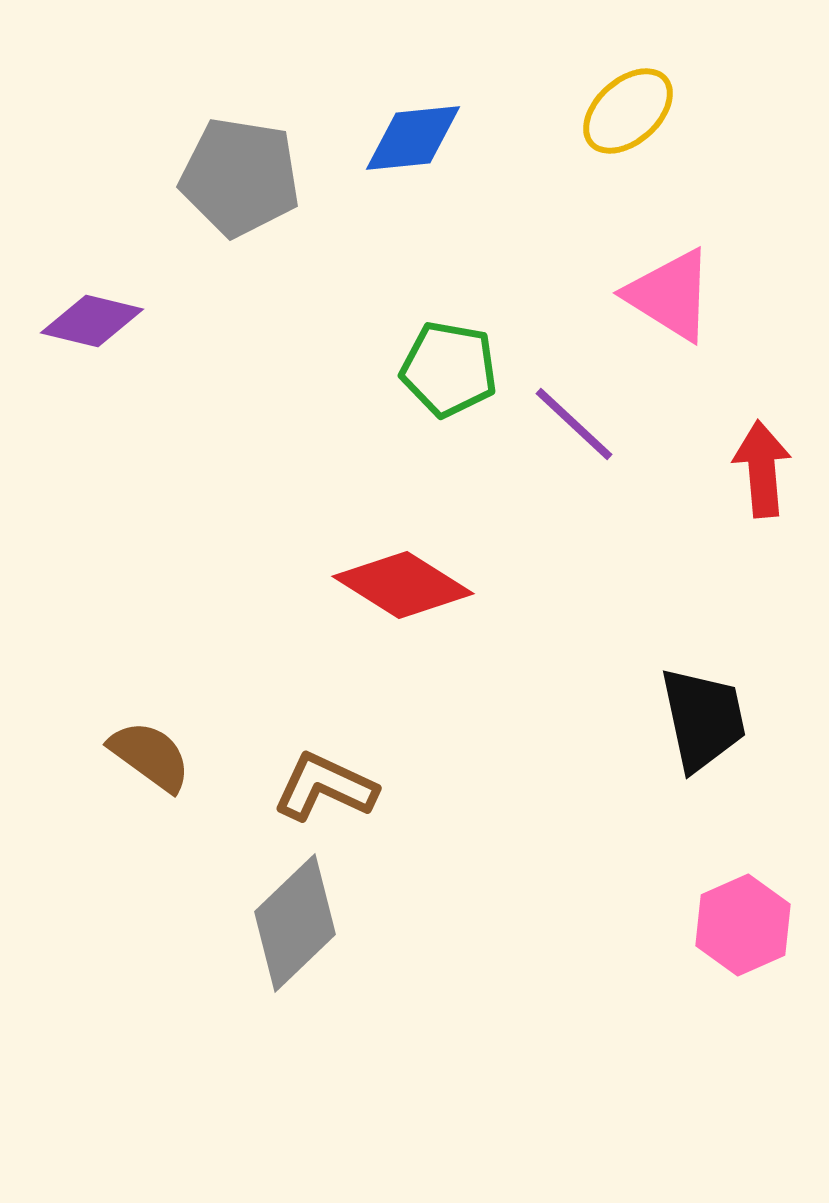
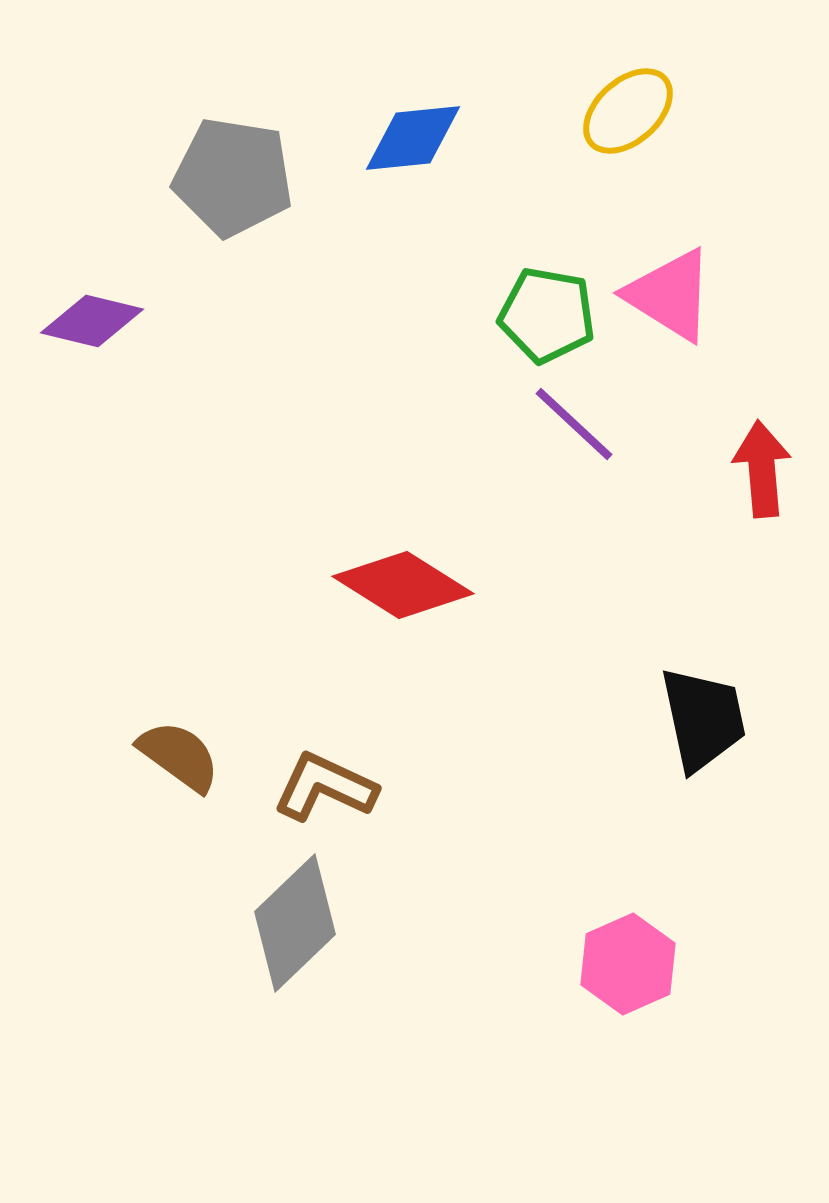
gray pentagon: moved 7 px left
green pentagon: moved 98 px right, 54 px up
brown semicircle: moved 29 px right
pink hexagon: moved 115 px left, 39 px down
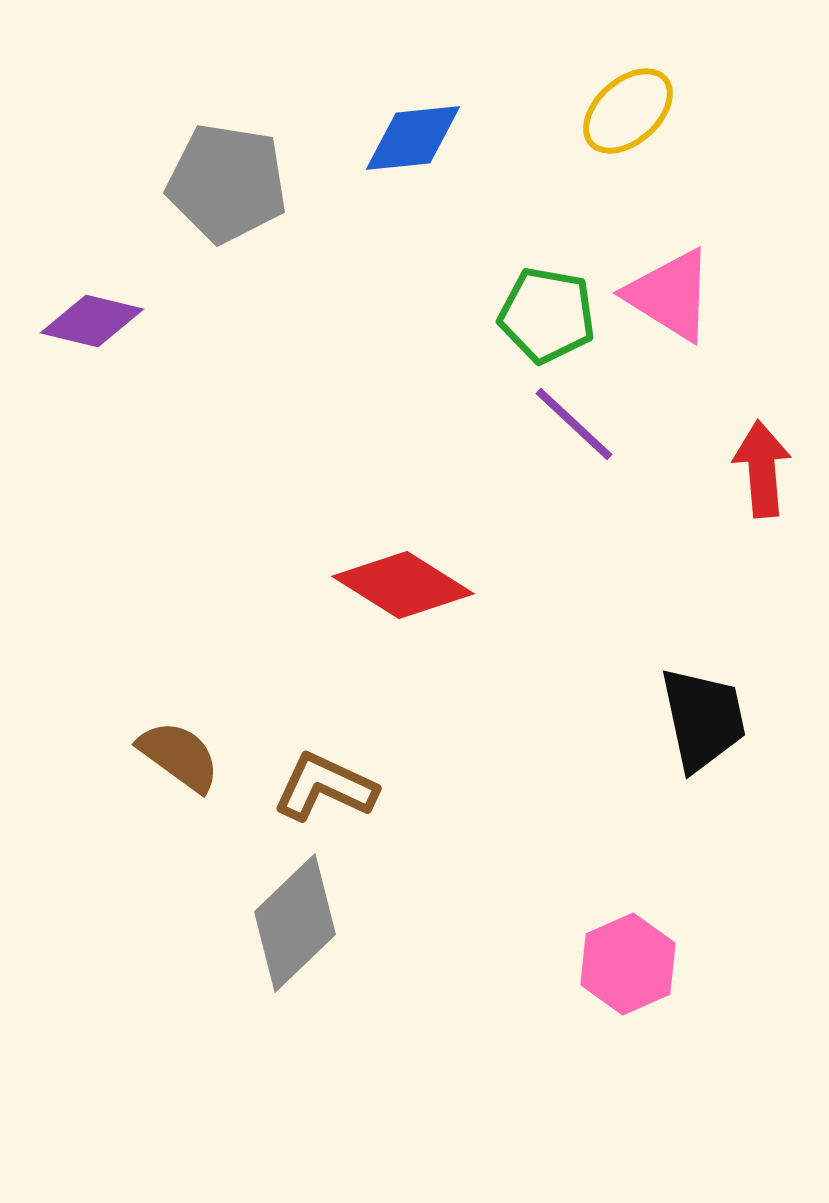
gray pentagon: moved 6 px left, 6 px down
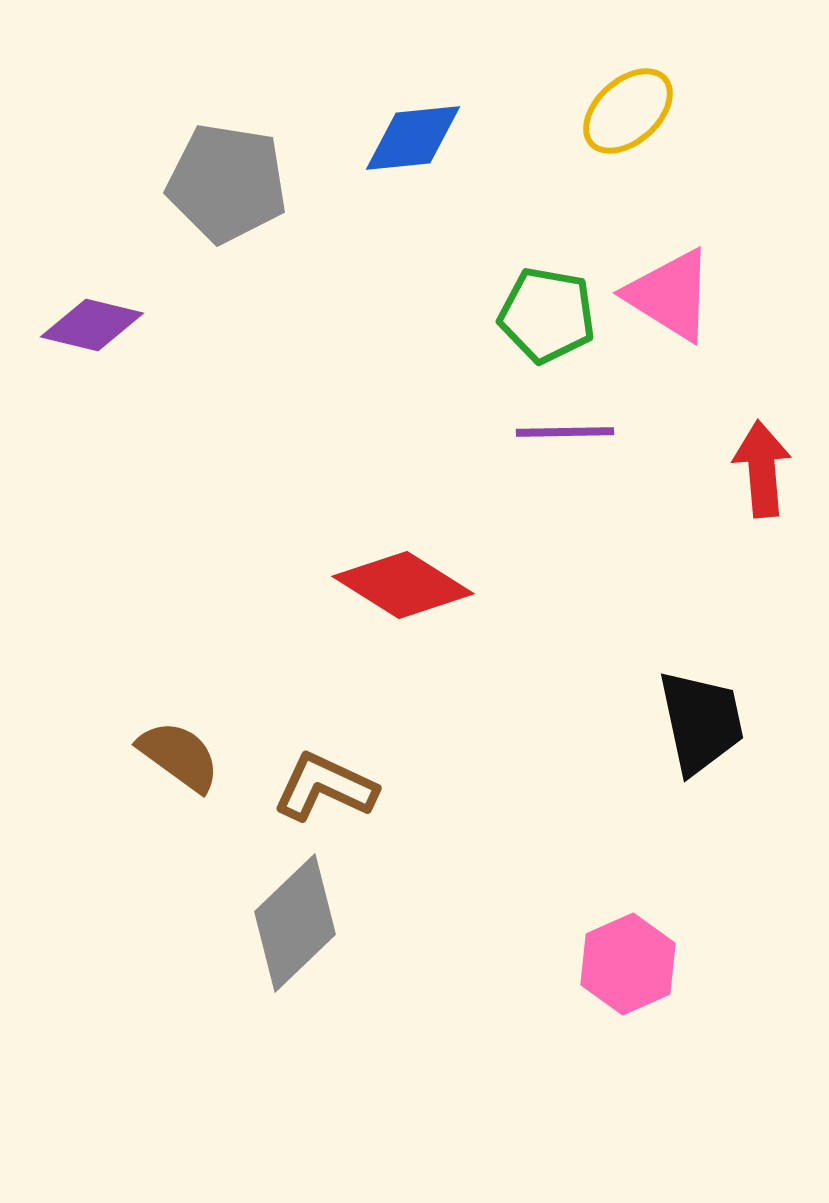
purple diamond: moved 4 px down
purple line: moved 9 px left, 8 px down; rotated 44 degrees counterclockwise
black trapezoid: moved 2 px left, 3 px down
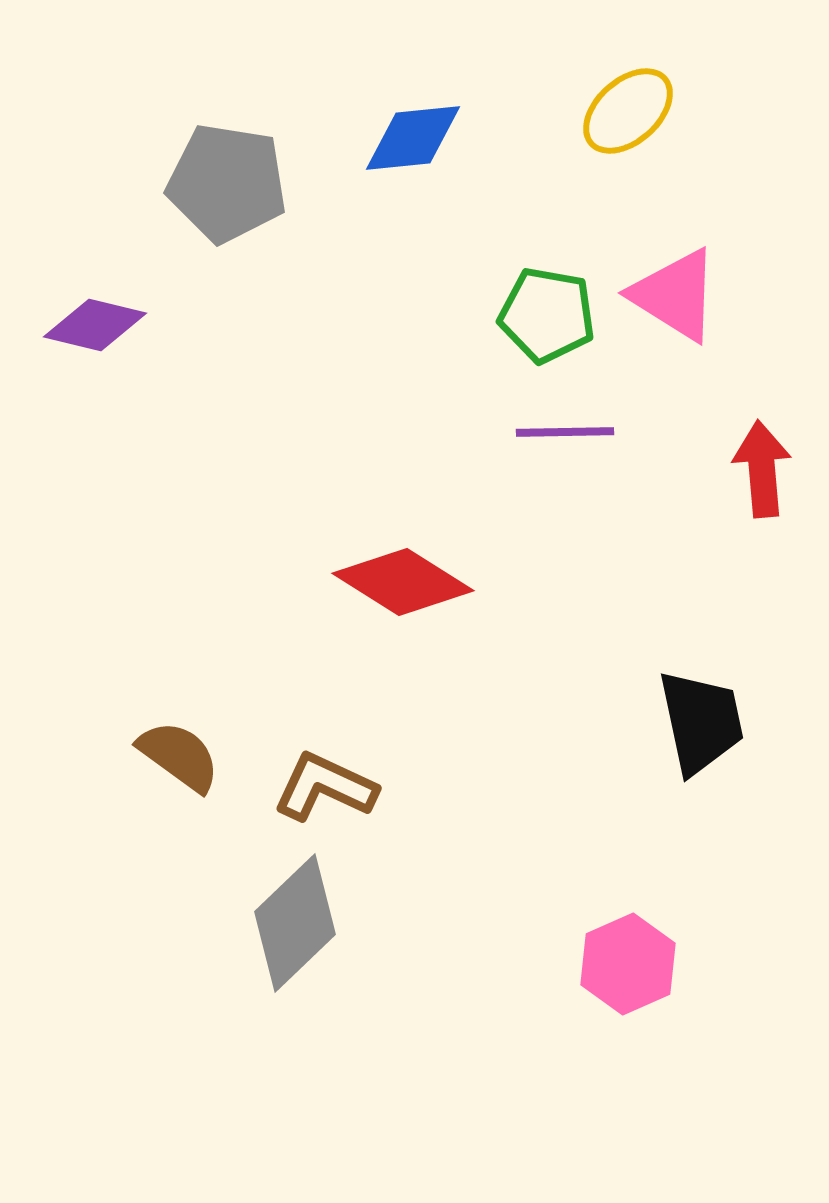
pink triangle: moved 5 px right
purple diamond: moved 3 px right
red diamond: moved 3 px up
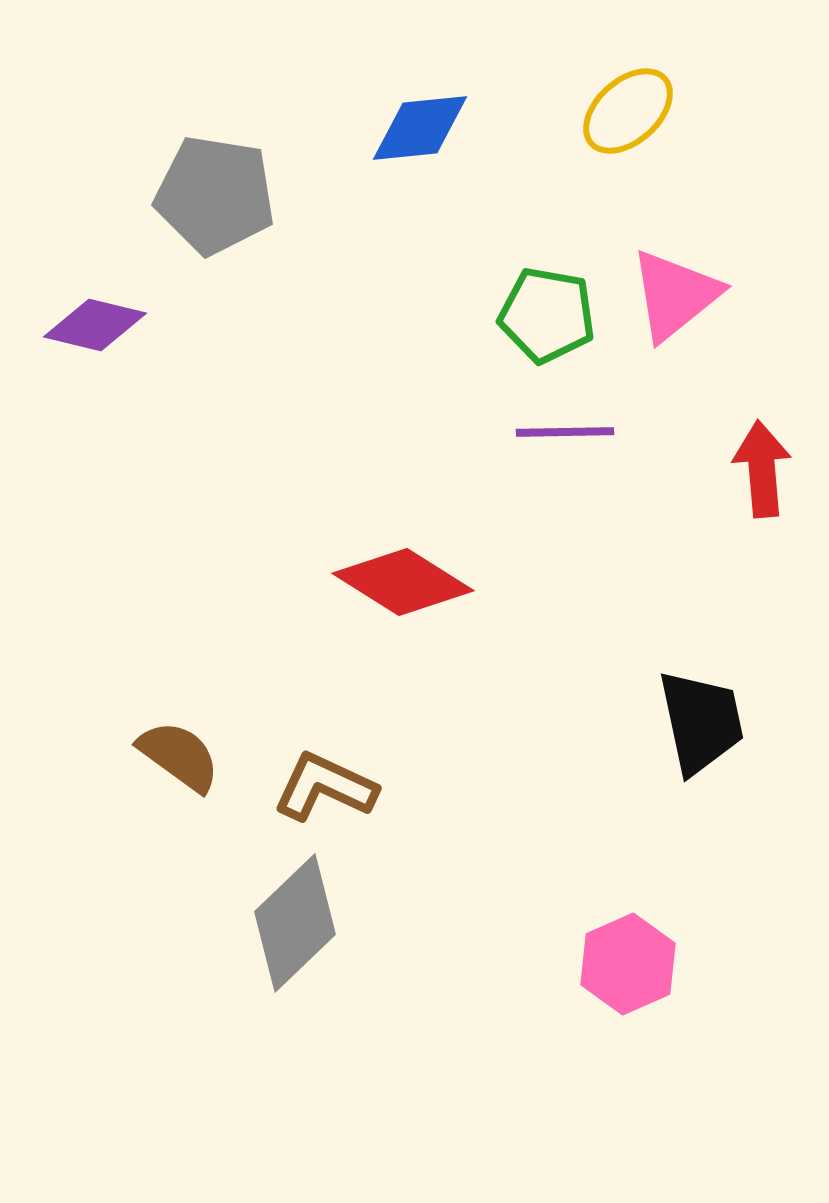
blue diamond: moved 7 px right, 10 px up
gray pentagon: moved 12 px left, 12 px down
pink triangle: rotated 49 degrees clockwise
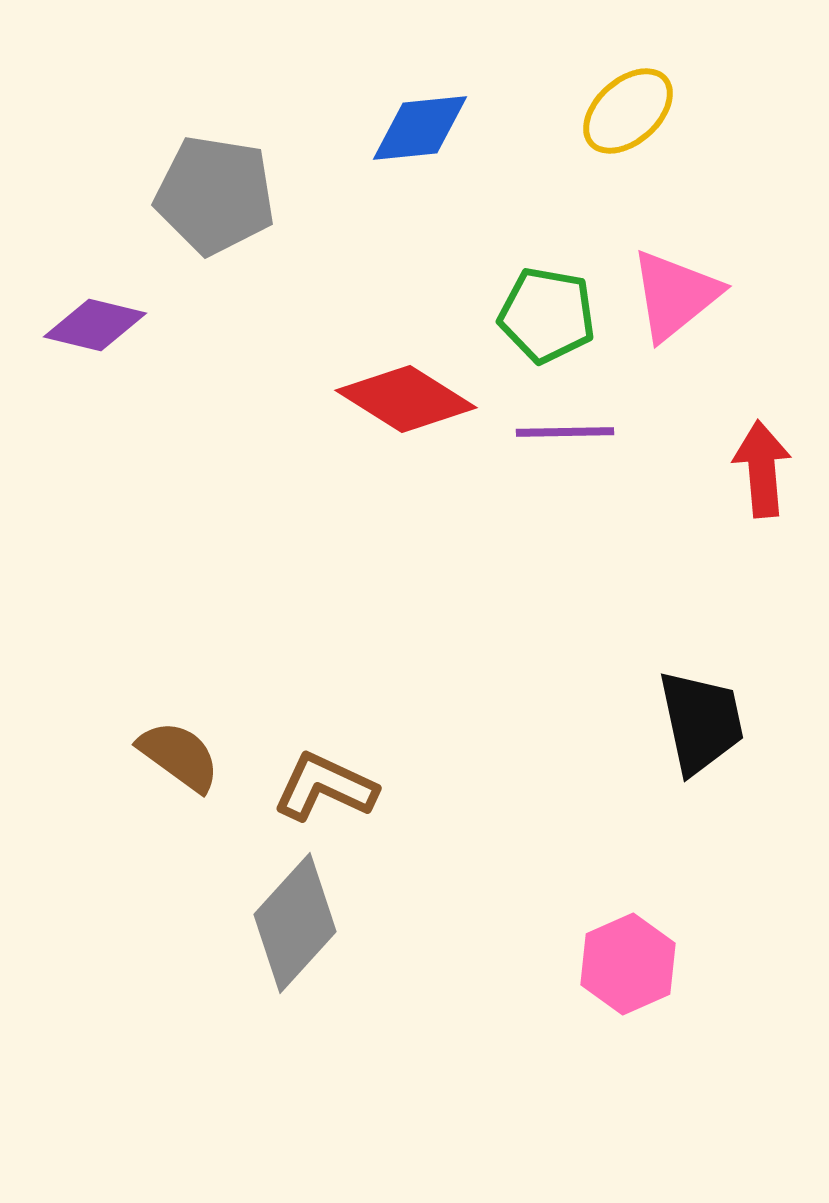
red diamond: moved 3 px right, 183 px up
gray diamond: rotated 4 degrees counterclockwise
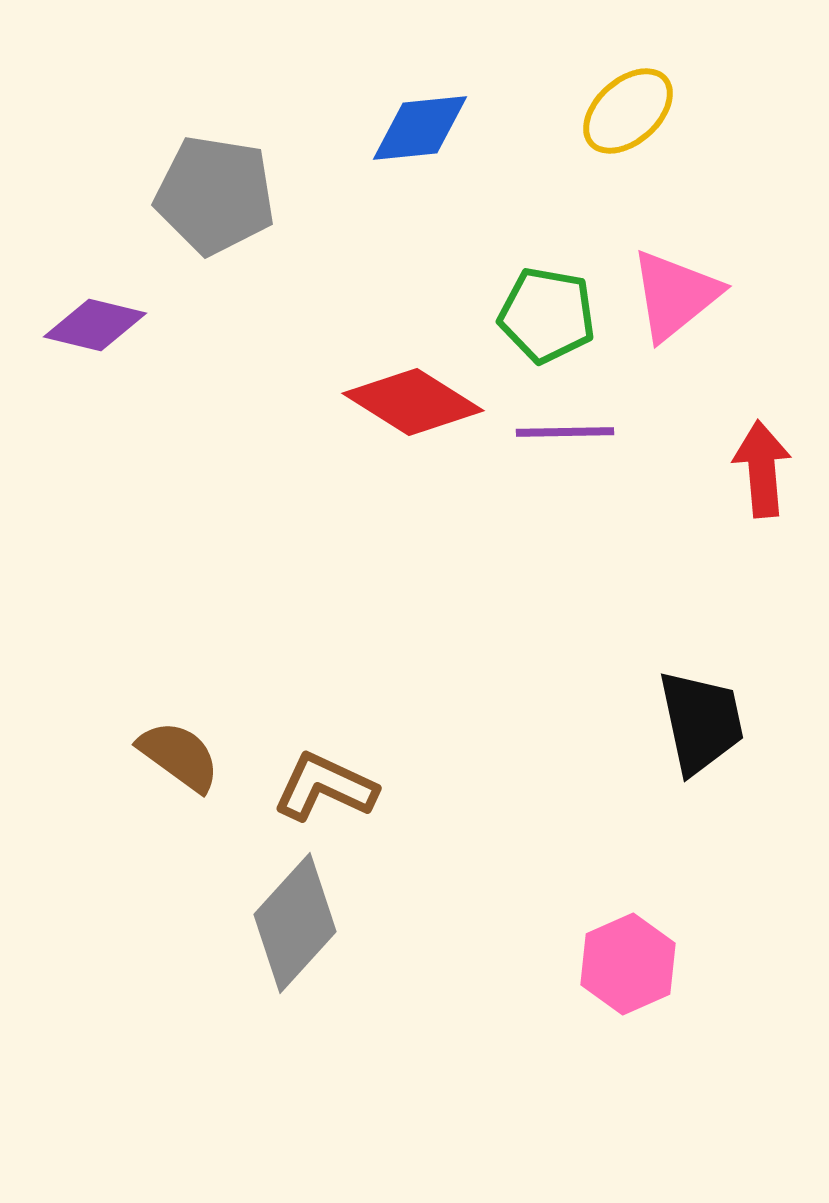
red diamond: moved 7 px right, 3 px down
